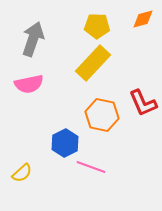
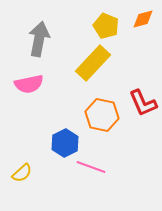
yellow pentagon: moved 9 px right; rotated 20 degrees clockwise
gray arrow: moved 6 px right; rotated 8 degrees counterclockwise
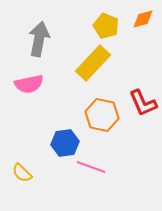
blue hexagon: rotated 20 degrees clockwise
yellow semicircle: rotated 85 degrees clockwise
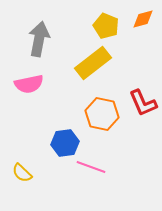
yellow rectangle: rotated 9 degrees clockwise
orange hexagon: moved 1 px up
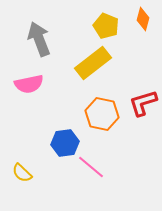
orange diamond: rotated 60 degrees counterclockwise
gray arrow: rotated 32 degrees counterclockwise
red L-shape: rotated 96 degrees clockwise
pink line: rotated 20 degrees clockwise
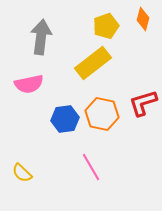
yellow pentagon: rotated 30 degrees clockwise
gray arrow: moved 2 px right, 2 px up; rotated 28 degrees clockwise
blue hexagon: moved 24 px up
pink line: rotated 20 degrees clockwise
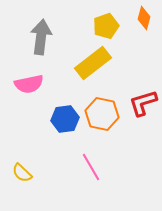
orange diamond: moved 1 px right, 1 px up
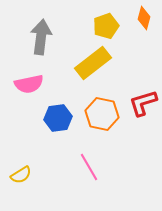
blue hexagon: moved 7 px left, 1 px up
pink line: moved 2 px left
yellow semicircle: moved 1 px left, 2 px down; rotated 75 degrees counterclockwise
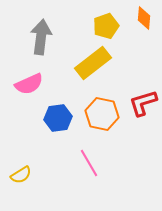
orange diamond: rotated 10 degrees counterclockwise
pink semicircle: rotated 12 degrees counterclockwise
pink line: moved 4 px up
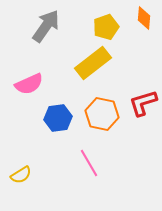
yellow pentagon: moved 1 px down
gray arrow: moved 5 px right, 11 px up; rotated 28 degrees clockwise
